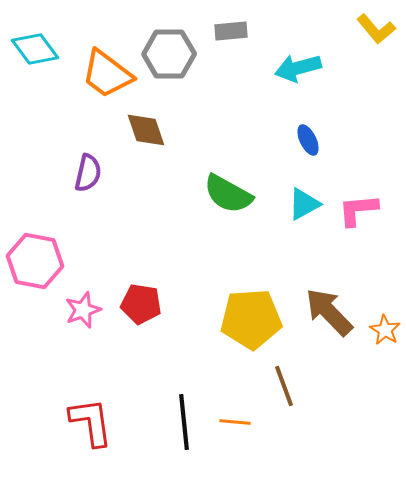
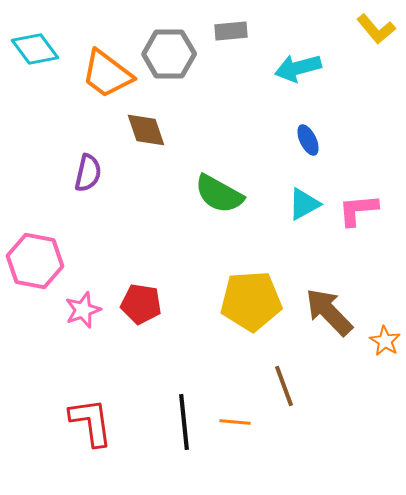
green semicircle: moved 9 px left
yellow pentagon: moved 18 px up
orange star: moved 11 px down
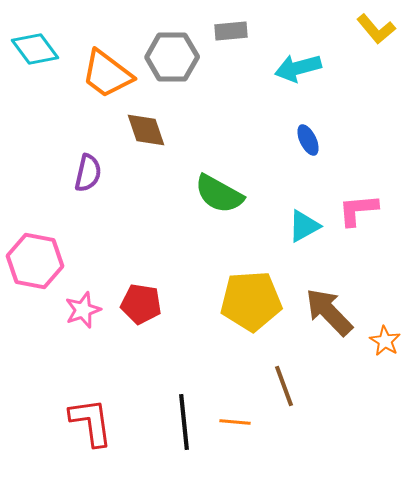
gray hexagon: moved 3 px right, 3 px down
cyan triangle: moved 22 px down
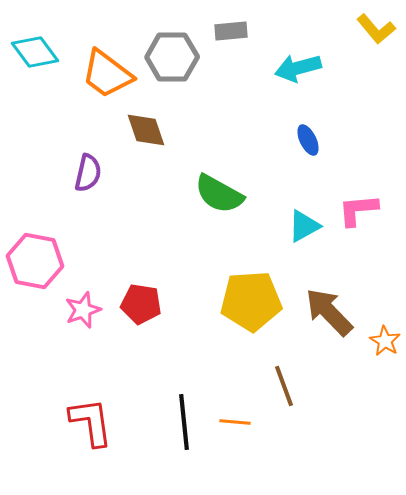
cyan diamond: moved 3 px down
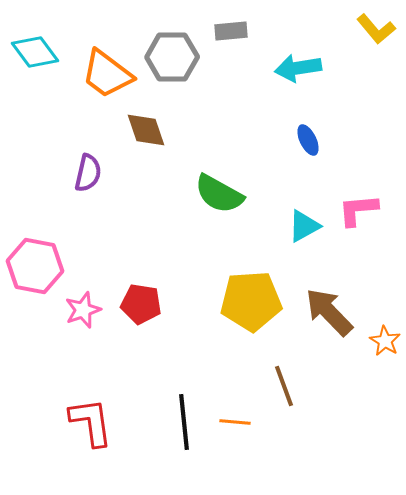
cyan arrow: rotated 6 degrees clockwise
pink hexagon: moved 5 px down
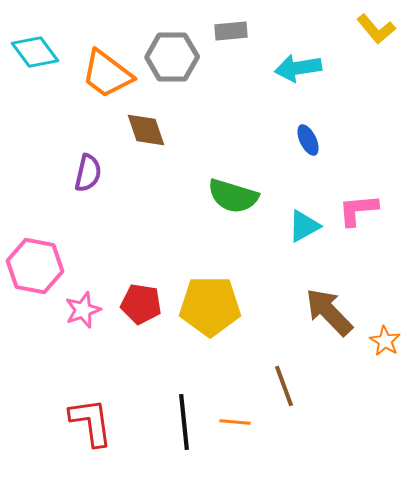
green semicircle: moved 14 px right, 2 px down; rotated 12 degrees counterclockwise
yellow pentagon: moved 41 px left, 5 px down; rotated 4 degrees clockwise
